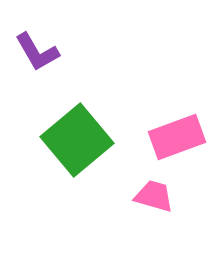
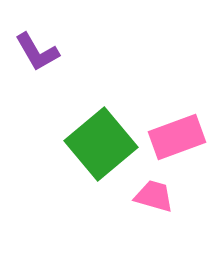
green square: moved 24 px right, 4 px down
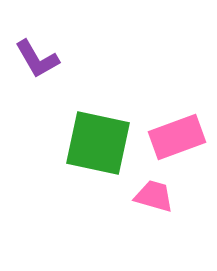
purple L-shape: moved 7 px down
green square: moved 3 px left, 1 px up; rotated 38 degrees counterclockwise
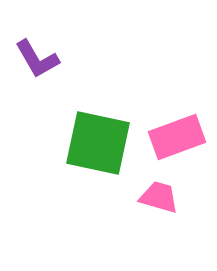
pink trapezoid: moved 5 px right, 1 px down
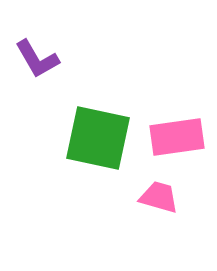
pink rectangle: rotated 12 degrees clockwise
green square: moved 5 px up
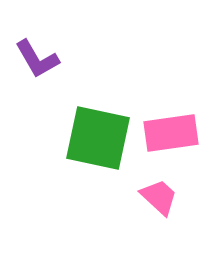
pink rectangle: moved 6 px left, 4 px up
pink trapezoid: rotated 27 degrees clockwise
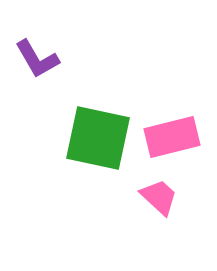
pink rectangle: moved 1 px right, 4 px down; rotated 6 degrees counterclockwise
